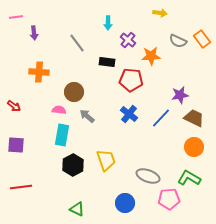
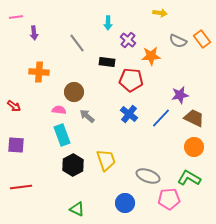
cyan rectangle: rotated 30 degrees counterclockwise
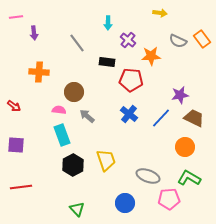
orange circle: moved 9 px left
green triangle: rotated 21 degrees clockwise
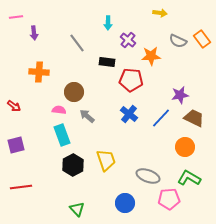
purple square: rotated 18 degrees counterclockwise
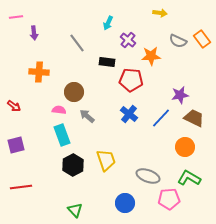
cyan arrow: rotated 24 degrees clockwise
green triangle: moved 2 px left, 1 px down
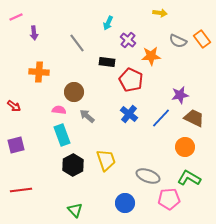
pink line: rotated 16 degrees counterclockwise
red pentagon: rotated 20 degrees clockwise
red line: moved 3 px down
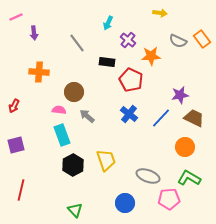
red arrow: rotated 80 degrees clockwise
red line: rotated 70 degrees counterclockwise
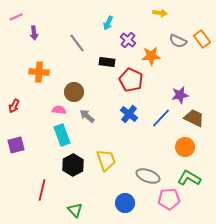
red line: moved 21 px right
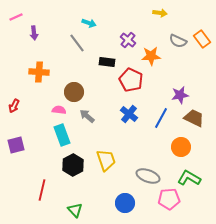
cyan arrow: moved 19 px left; rotated 96 degrees counterclockwise
blue line: rotated 15 degrees counterclockwise
orange circle: moved 4 px left
